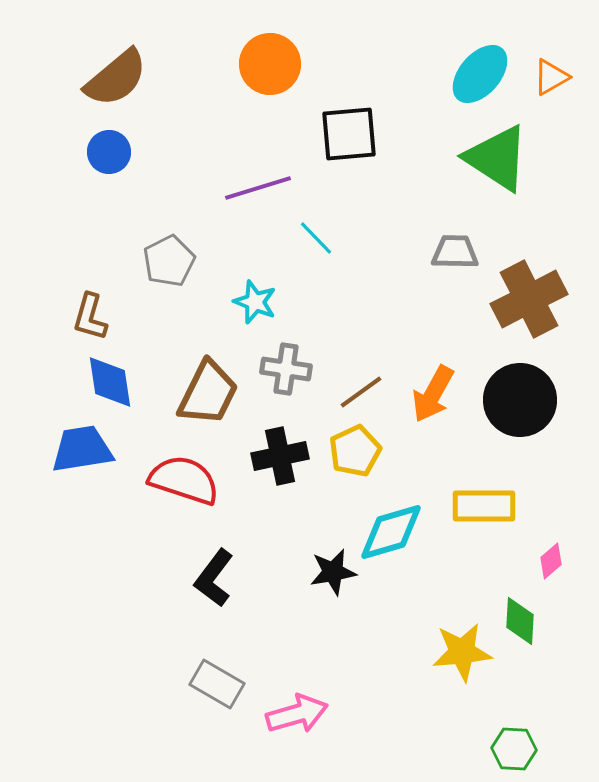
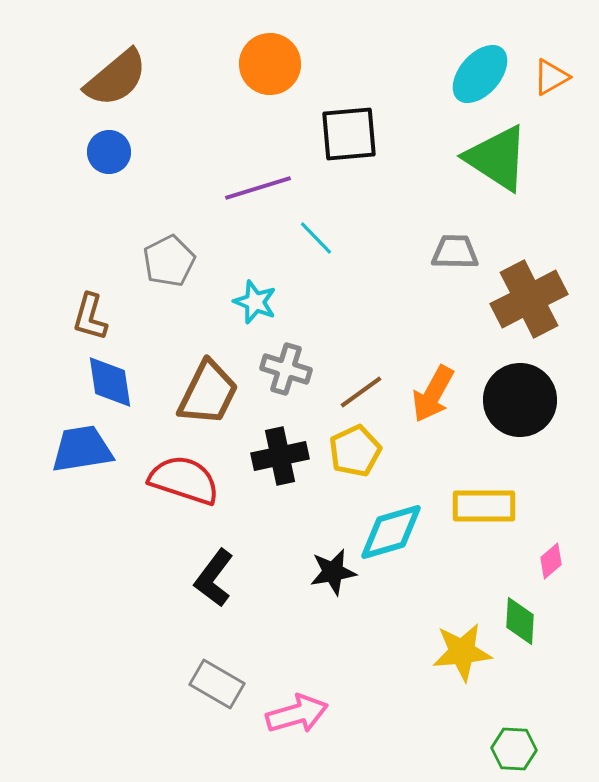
gray cross: rotated 9 degrees clockwise
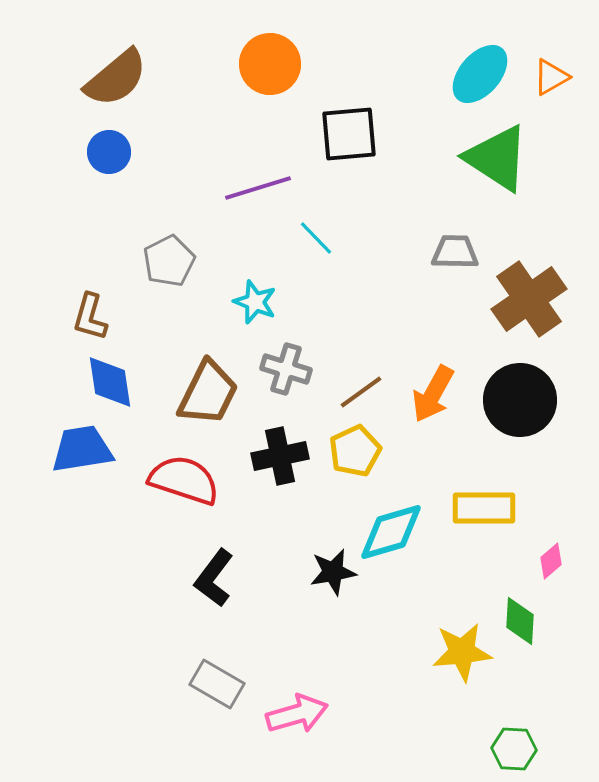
brown cross: rotated 8 degrees counterclockwise
yellow rectangle: moved 2 px down
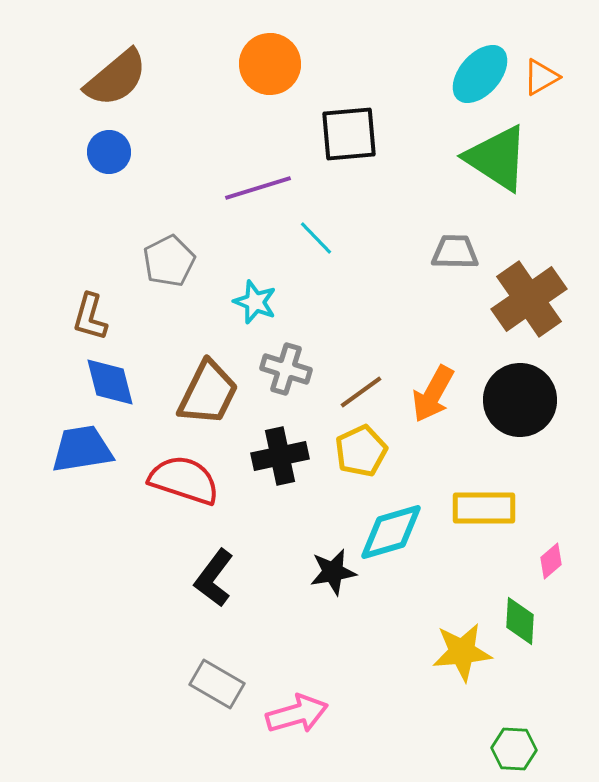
orange triangle: moved 10 px left
blue diamond: rotated 6 degrees counterclockwise
yellow pentagon: moved 6 px right
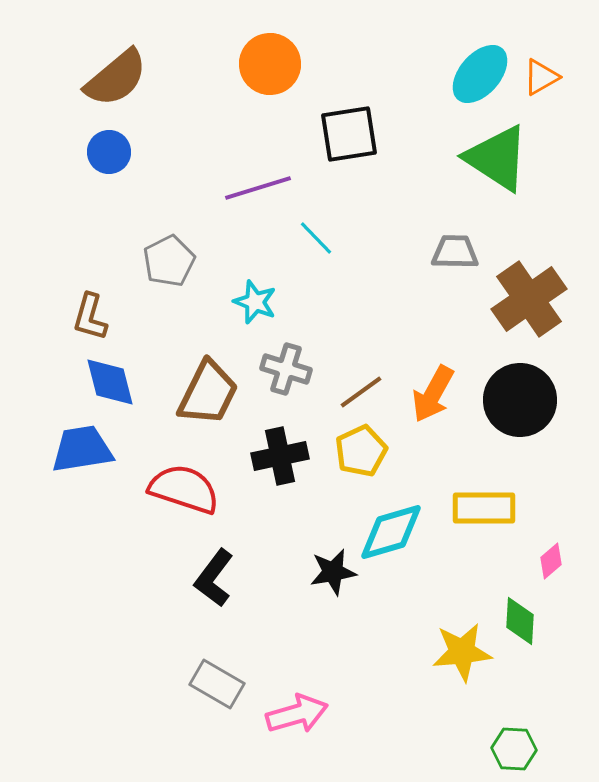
black square: rotated 4 degrees counterclockwise
red semicircle: moved 9 px down
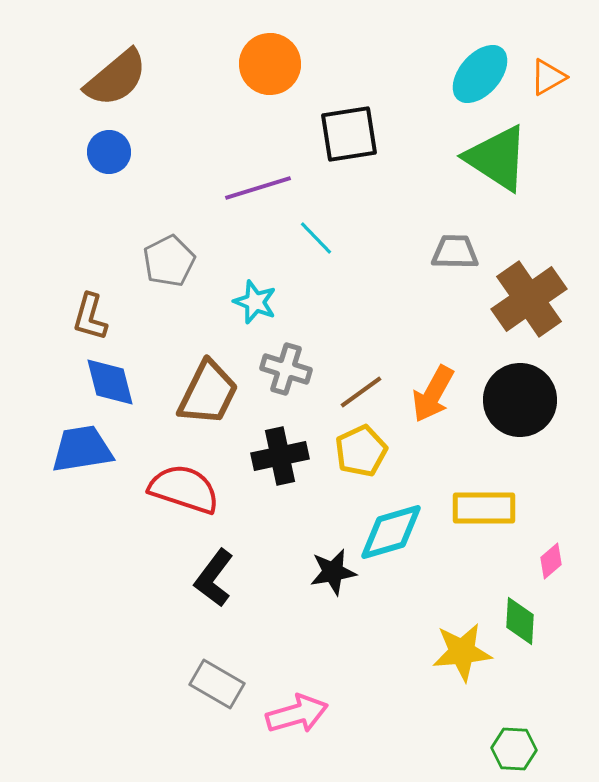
orange triangle: moved 7 px right
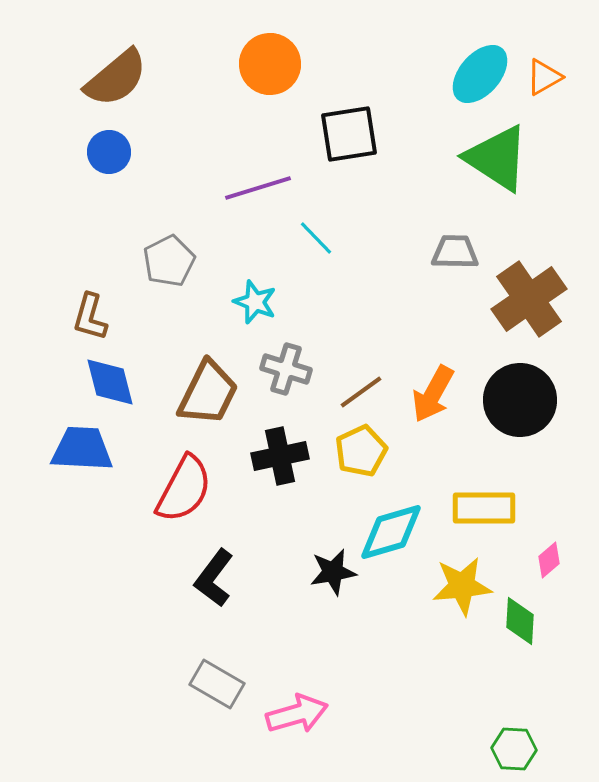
orange triangle: moved 4 px left
blue trapezoid: rotated 12 degrees clockwise
red semicircle: rotated 100 degrees clockwise
pink diamond: moved 2 px left, 1 px up
yellow star: moved 66 px up
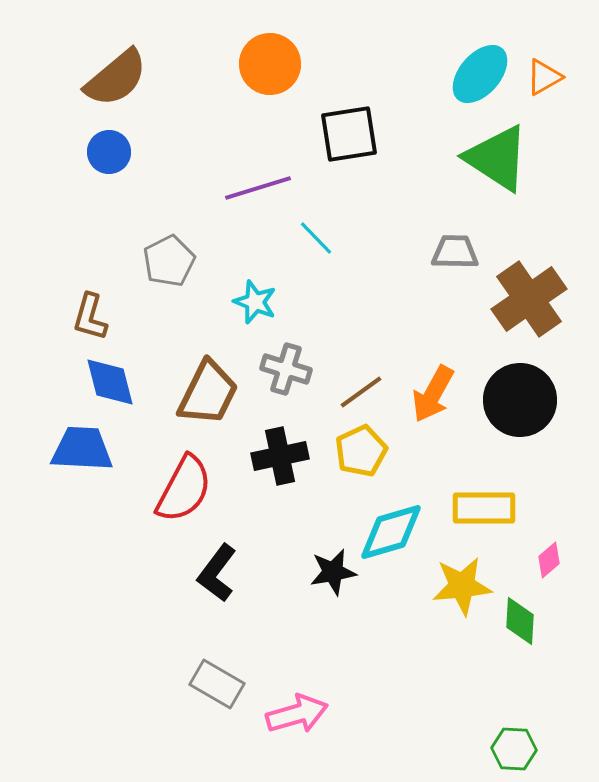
black L-shape: moved 3 px right, 5 px up
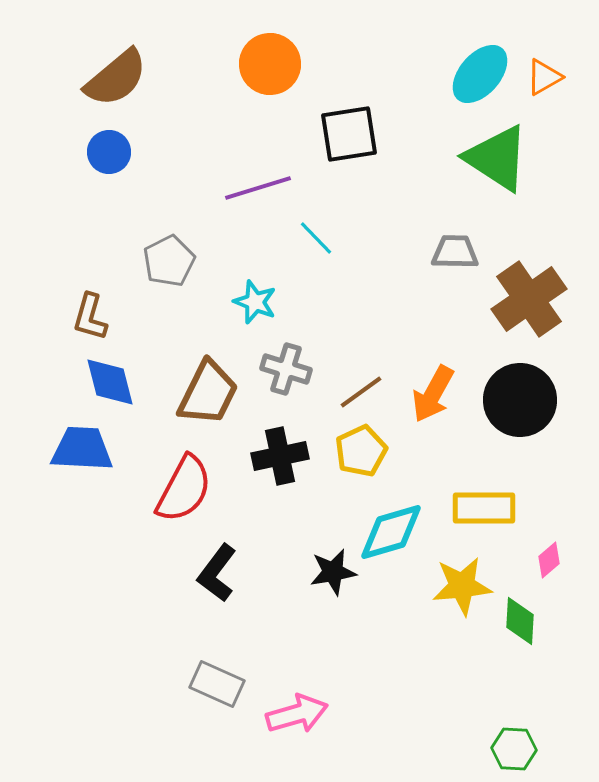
gray rectangle: rotated 6 degrees counterclockwise
